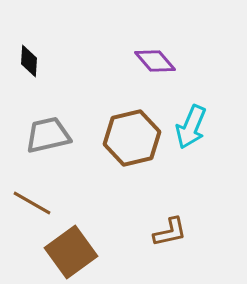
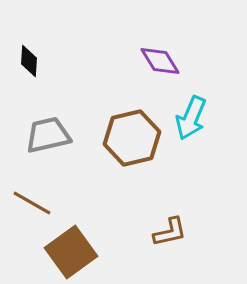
purple diamond: moved 5 px right; rotated 9 degrees clockwise
cyan arrow: moved 9 px up
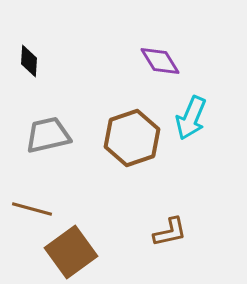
brown hexagon: rotated 6 degrees counterclockwise
brown line: moved 6 px down; rotated 15 degrees counterclockwise
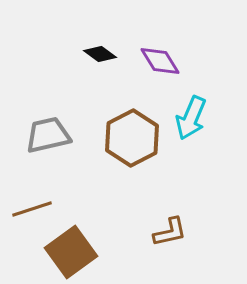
black diamond: moved 71 px right, 7 px up; rotated 56 degrees counterclockwise
brown hexagon: rotated 8 degrees counterclockwise
brown line: rotated 33 degrees counterclockwise
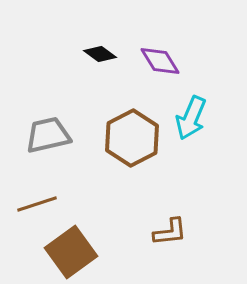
brown line: moved 5 px right, 5 px up
brown L-shape: rotated 6 degrees clockwise
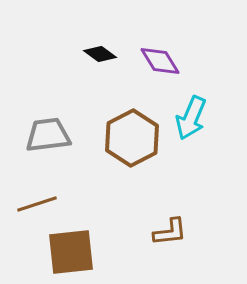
gray trapezoid: rotated 6 degrees clockwise
brown square: rotated 30 degrees clockwise
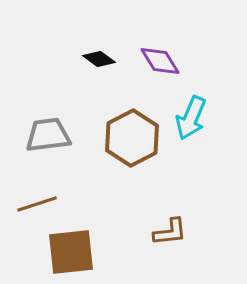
black diamond: moved 1 px left, 5 px down
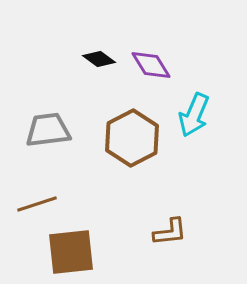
purple diamond: moved 9 px left, 4 px down
cyan arrow: moved 3 px right, 3 px up
gray trapezoid: moved 5 px up
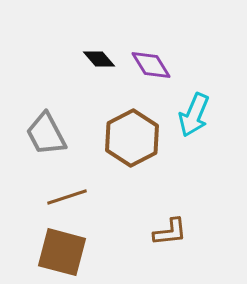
black diamond: rotated 12 degrees clockwise
gray trapezoid: moved 2 px left, 4 px down; rotated 111 degrees counterclockwise
brown line: moved 30 px right, 7 px up
brown square: moved 9 px left; rotated 21 degrees clockwise
